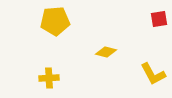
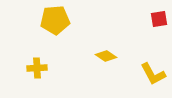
yellow pentagon: moved 1 px up
yellow diamond: moved 4 px down; rotated 20 degrees clockwise
yellow cross: moved 12 px left, 10 px up
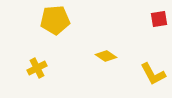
yellow cross: rotated 24 degrees counterclockwise
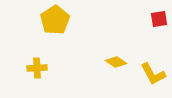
yellow pentagon: rotated 28 degrees counterclockwise
yellow diamond: moved 10 px right, 6 px down
yellow cross: rotated 24 degrees clockwise
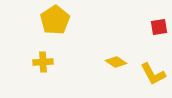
red square: moved 8 px down
yellow cross: moved 6 px right, 6 px up
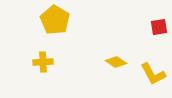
yellow pentagon: rotated 8 degrees counterclockwise
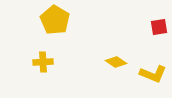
yellow L-shape: rotated 40 degrees counterclockwise
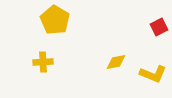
red square: rotated 18 degrees counterclockwise
yellow diamond: rotated 45 degrees counterclockwise
